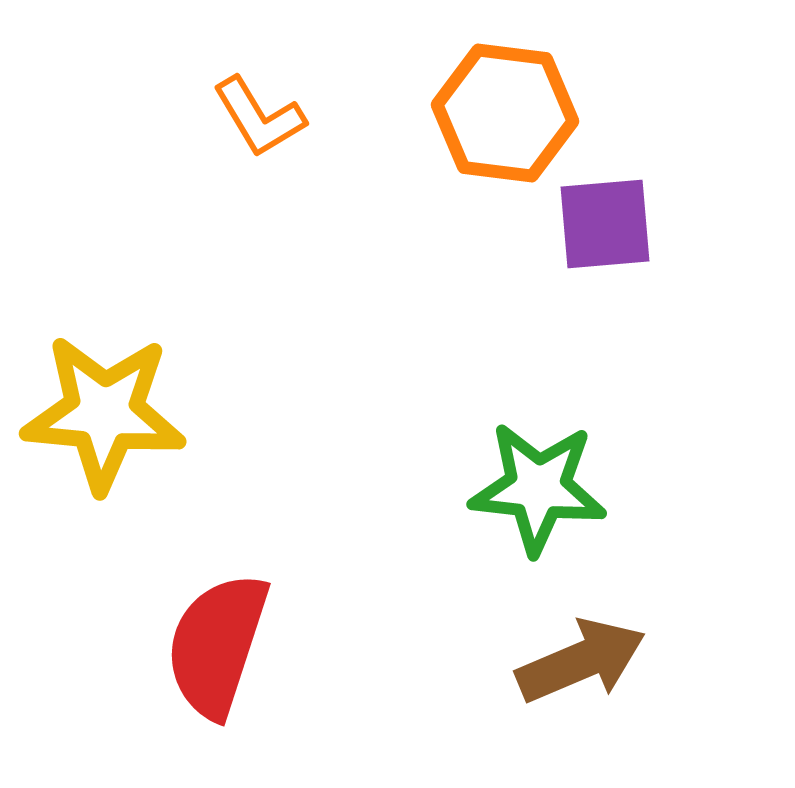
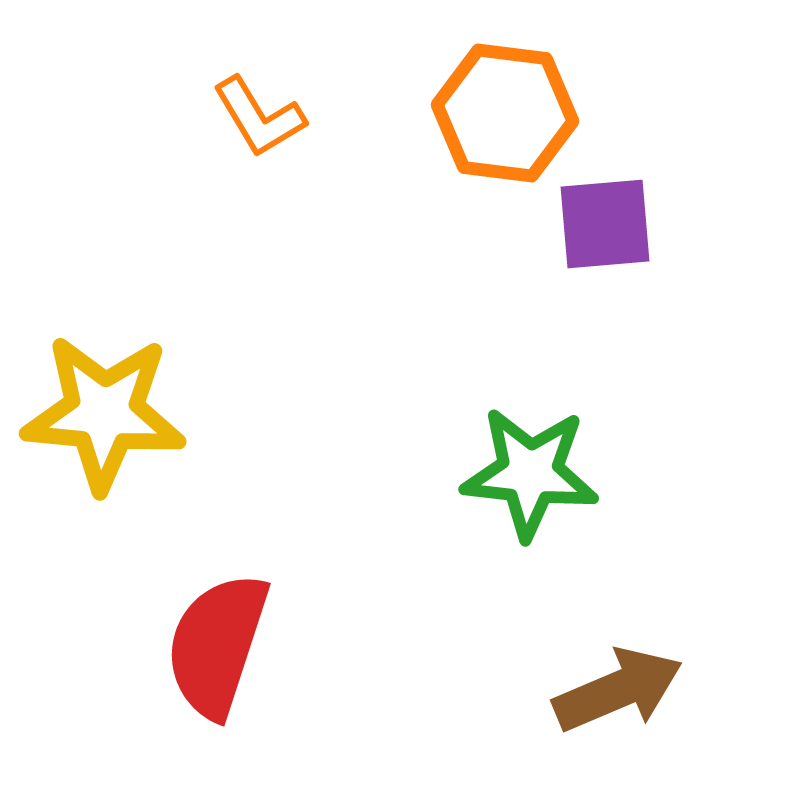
green star: moved 8 px left, 15 px up
brown arrow: moved 37 px right, 29 px down
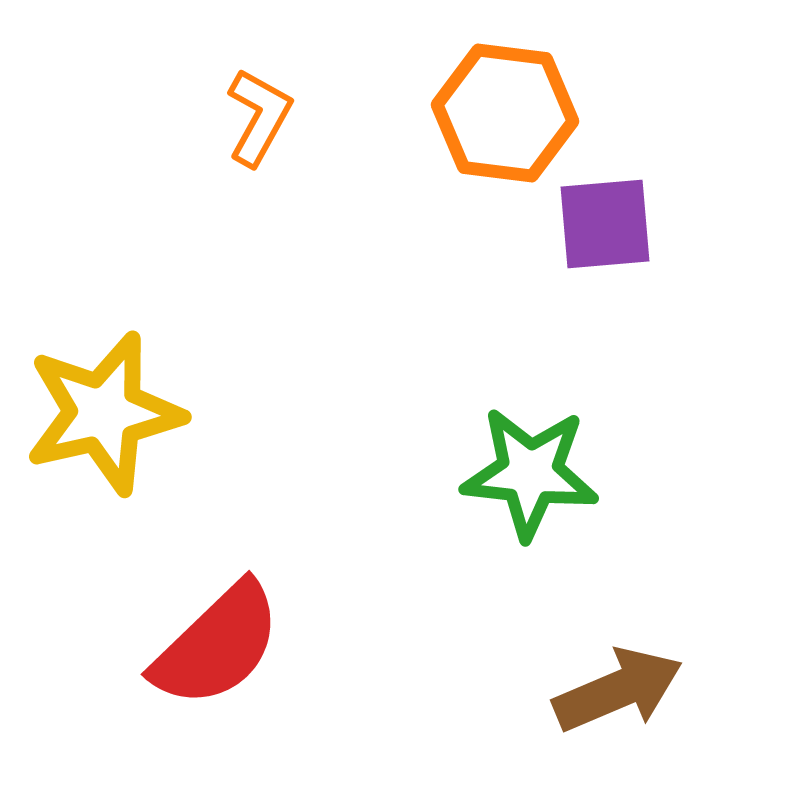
orange L-shape: rotated 120 degrees counterclockwise
yellow star: rotated 18 degrees counterclockwise
red semicircle: rotated 152 degrees counterclockwise
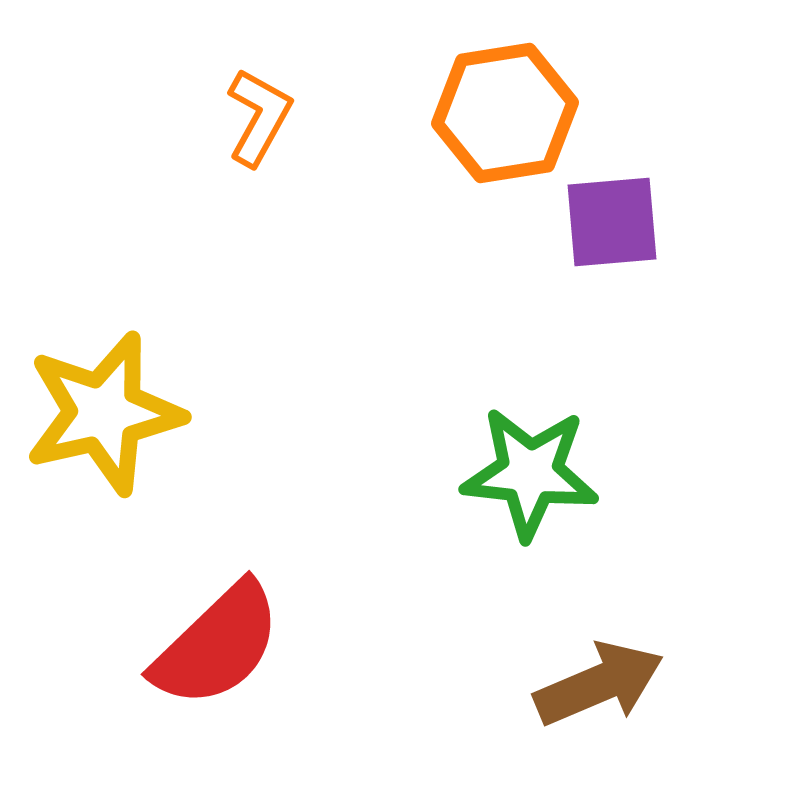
orange hexagon: rotated 16 degrees counterclockwise
purple square: moved 7 px right, 2 px up
brown arrow: moved 19 px left, 6 px up
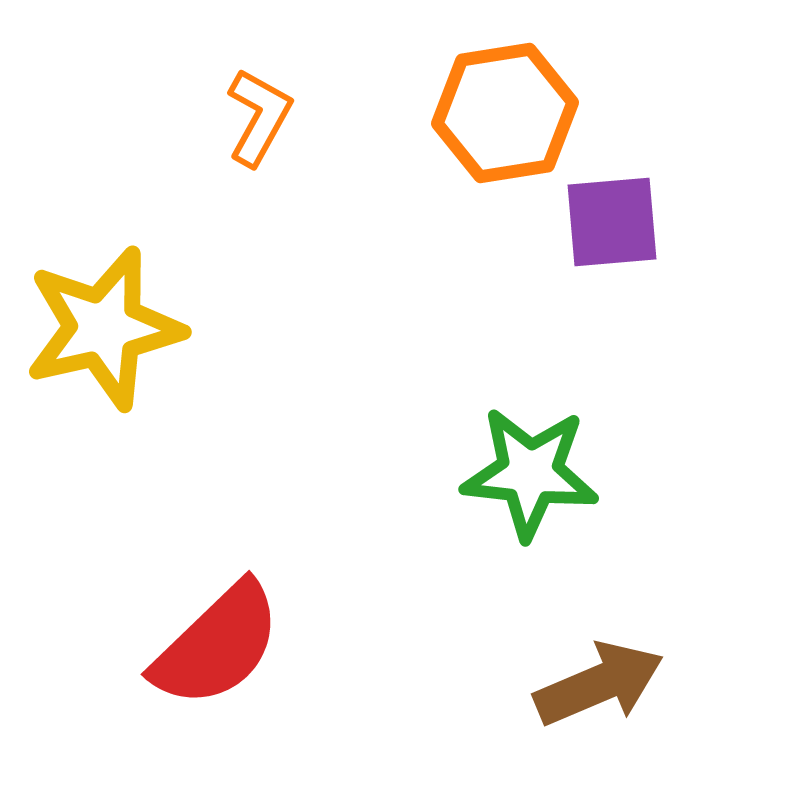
yellow star: moved 85 px up
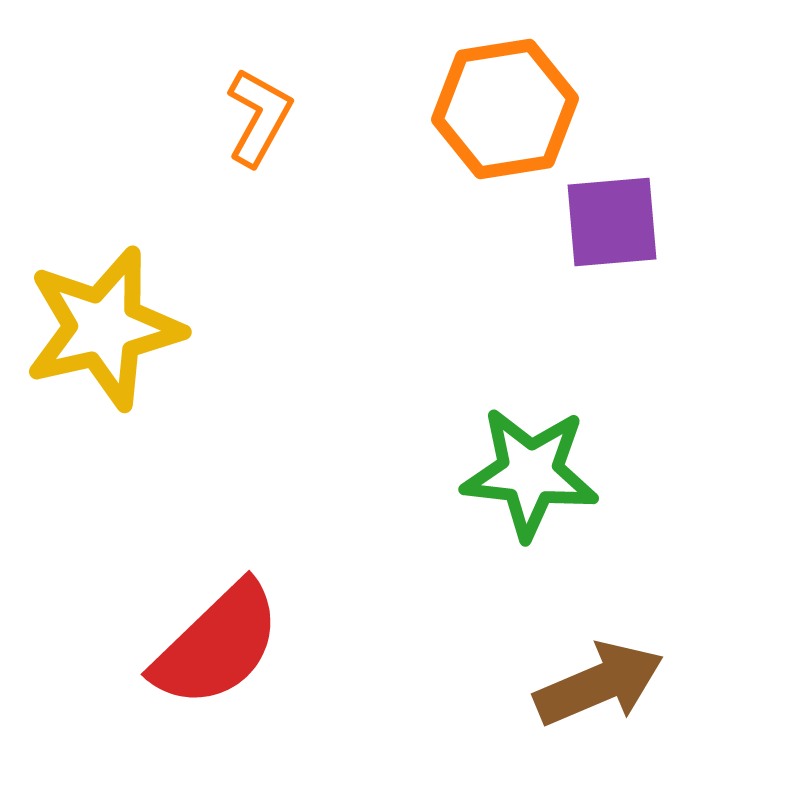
orange hexagon: moved 4 px up
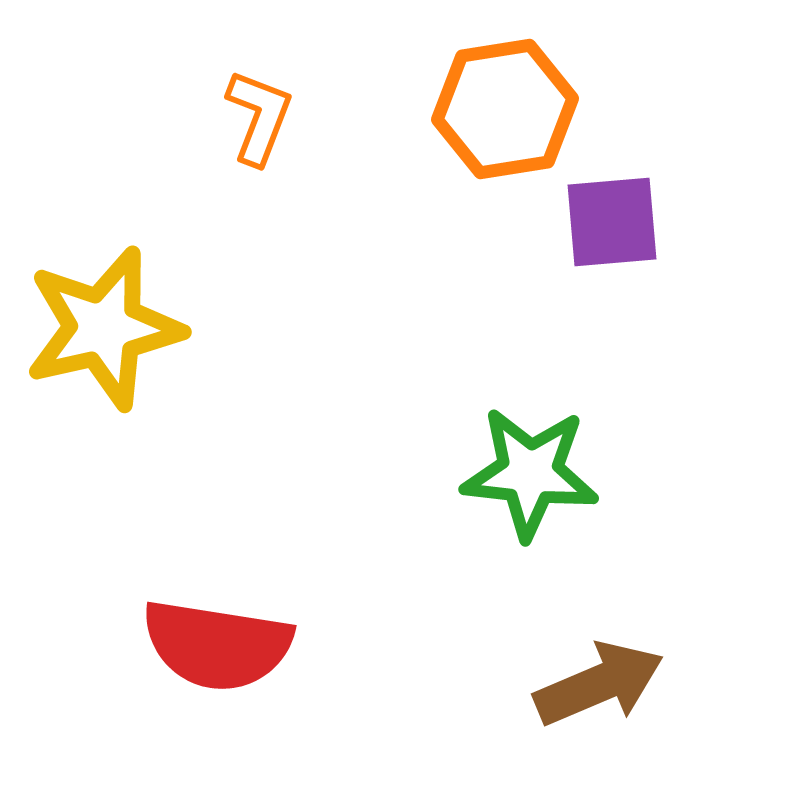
orange L-shape: rotated 8 degrees counterclockwise
red semicircle: rotated 53 degrees clockwise
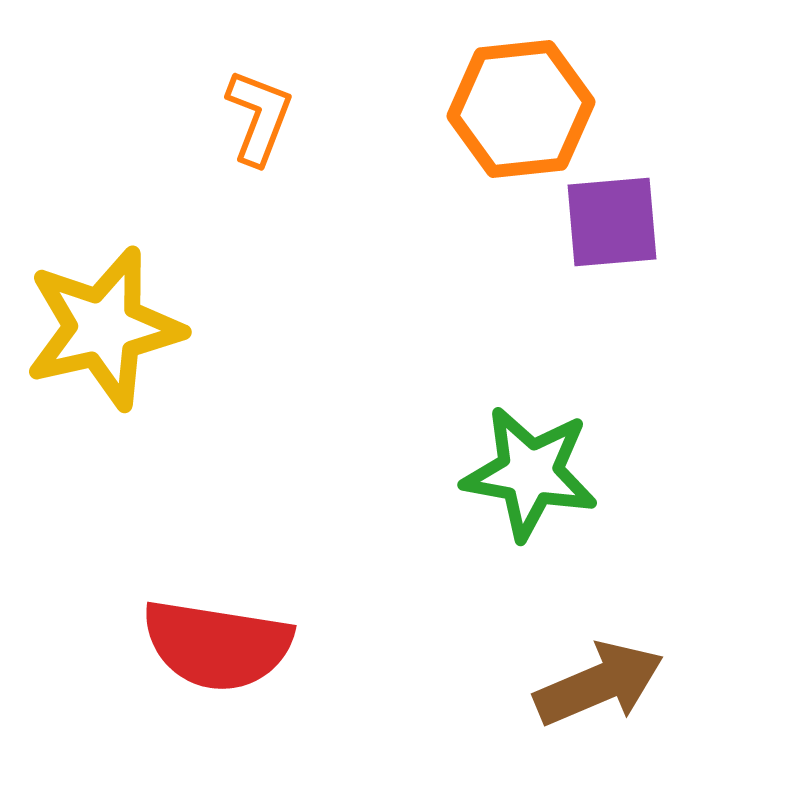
orange hexagon: moved 16 px right; rotated 3 degrees clockwise
green star: rotated 4 degrees clockwise
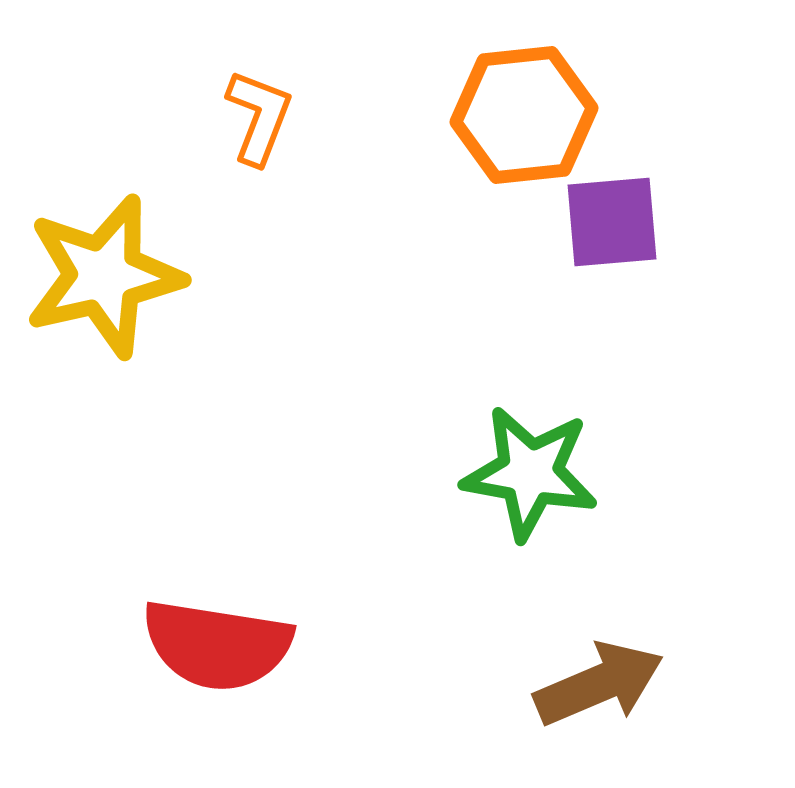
orange hexagon: moved 3 px right, 6 px down
yellow star: moved 52 px up
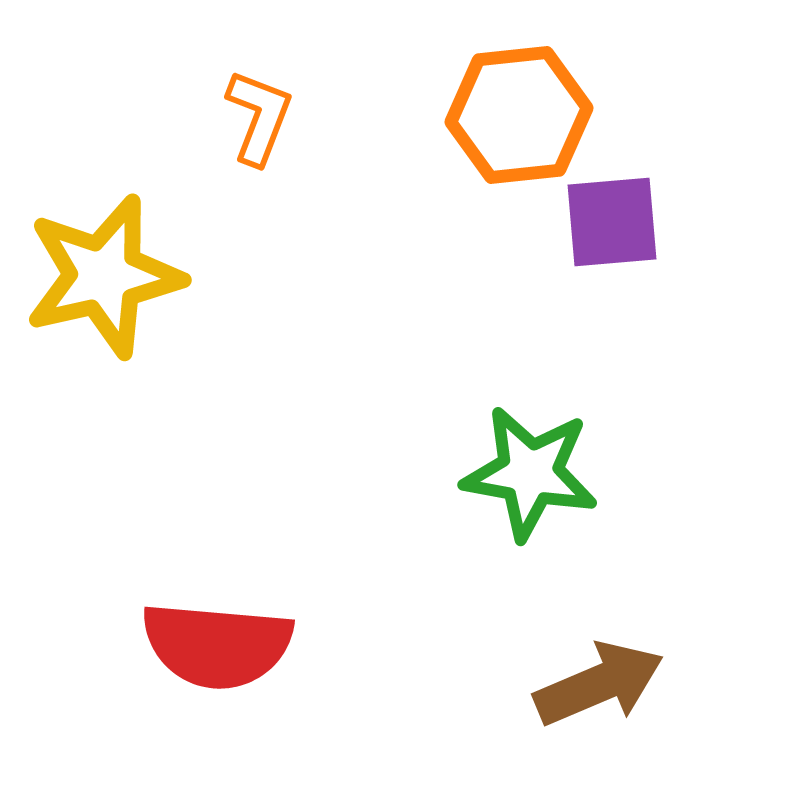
orange hexagon: moved 5 px left
red semicircle: rotated 4 degrees counterclockwise
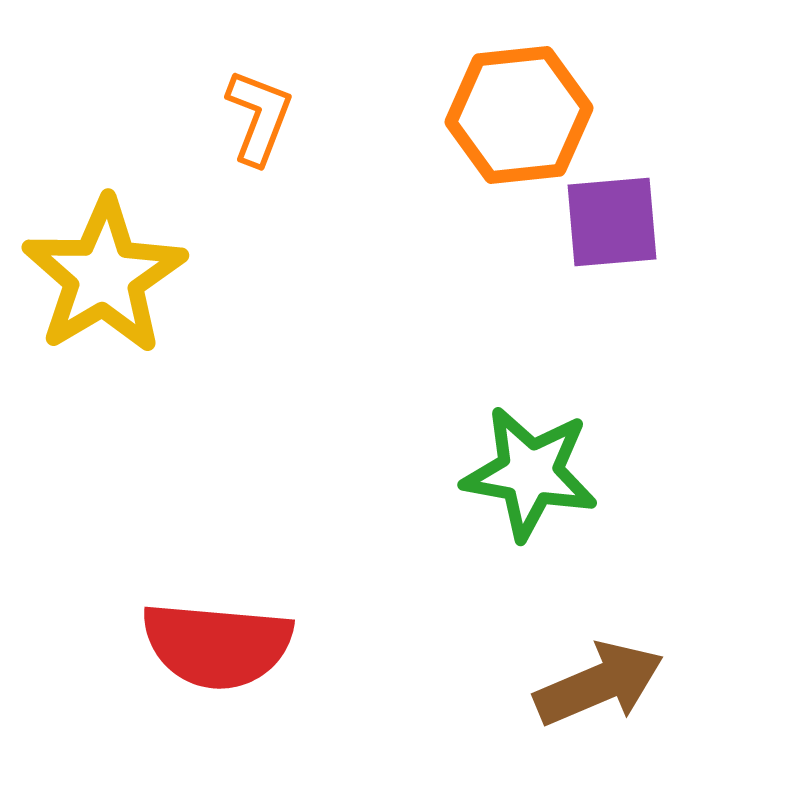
yellow star: rotated 18 degrees counterclockwise
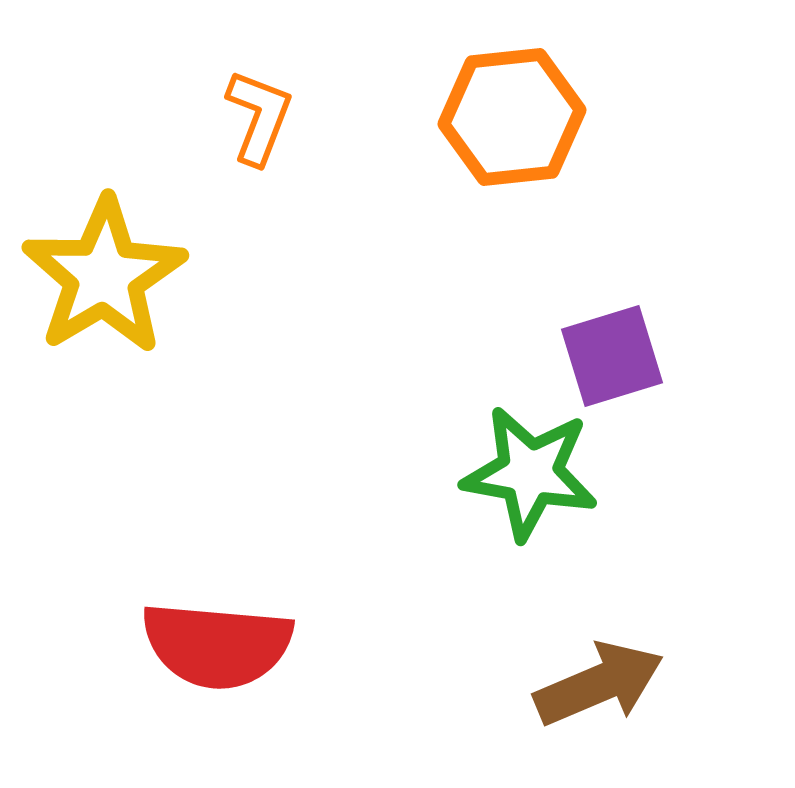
orange hexagon: moved 7 px left, 2 px down
purple square: moved 134 px down; rotated 12 degrees counterclockwise
